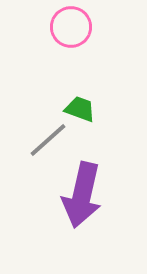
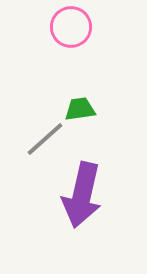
green trapezoid: rotated 28 degrees counterclockwise
gray line: moved 3 px left, 1 px up
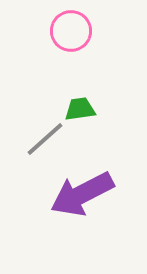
pink circle: moved 4 px down
purple arrow: moved 1 px up; rotated 50 degrees clockwise
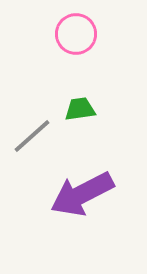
pink circle: moved 5 px right, 3 px down
gray line: moved 13 px left, 3 px up
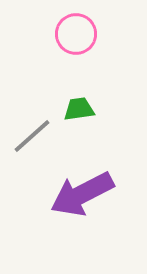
green trapezoid: moved 1 px left
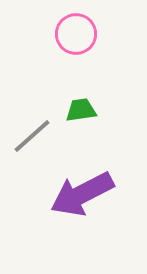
green trapezoid: moved 2 px right, 1 px down
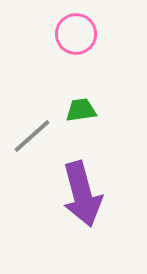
purple arrow: rotated 78 degrees counterclockwise
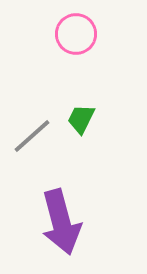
green trapezoid: moved 9 px down; rotated 56 degrees counterclockwise
purple arrow: moved 21 px left, 28 px down
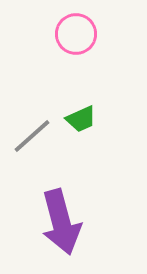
green trapezoid: rotated 140 degrees counterclockwise
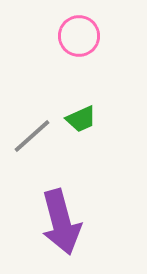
pink circle: moved 3 px right, 2 px down
